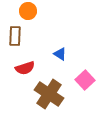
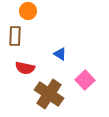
red semicircle: rotated 30 degrees clockwise
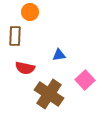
orange circle: moved 2 px right, 1 px down
blue triangle: moved 1 px left, 1 px down; rotated 40 degrees counterclockwise
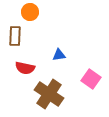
pink square: moved 6 px right, 1 px up; rotated 12 degrees counterclockwise
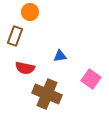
brown rectangle: rotated 18 degrees clockwise
blue triangle: moved 1 px right, 1 px down
brown cross: moved 2 px left; rotated 12 degrees counterclockwise
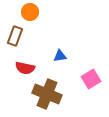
pink square: rotated 24 degrees clockwise
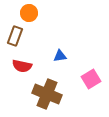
orange circle: moved 1 px left, 1 px down
red semicircle: moved 3 px left, 2 px up
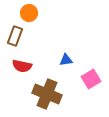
blue triangle: moved 6 px right, 4 px down
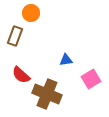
orange circle: moved 2 px right
red semicircle: moved 1 px left, 9 px down; rotated 30 degrees clockwise
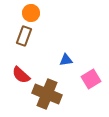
brown rectangle: moved 9 px right
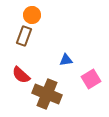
orange circle: moved 1 px right, 2 px down
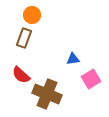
brown rectangle: moved 2 px down
blue triangle: moved 7 px right, 1 px up
